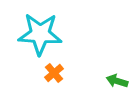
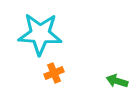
orange cross: rotated 18 degrees clockwise
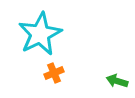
cyan star: rotated 30 degrees counterclockwise
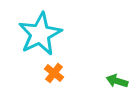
orange cross: rotated 30 degrees counterclockwise
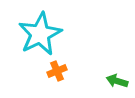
orange cross: moved 3 px right, 2 px up; rotated 30 degrees clockwise
